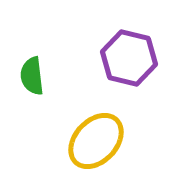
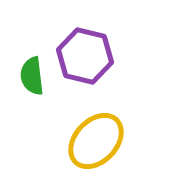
purple hexagon: moved 44 px left, 2 px up
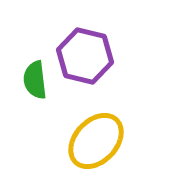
green semicircle: moved 3 px right, 4 px down
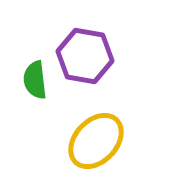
purple hexagon: rotated 4 degrees counterclockwise
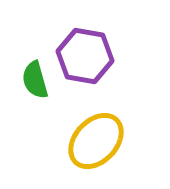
green semicircle: rotated 9 degrees counterclockwise
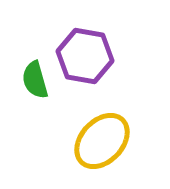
yellow ellipse: moved 6 px right
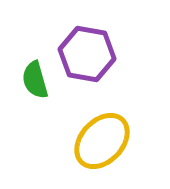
purple hexagon: moved 2 px right, 2 px up
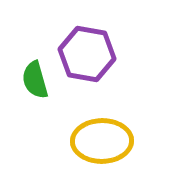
yellow ellipse: rotated 46 degrees clockwise
